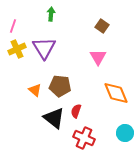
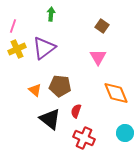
purple triangle: rotated 25 degrees clockwise
black triangle: moved 4 px left, 1 px down
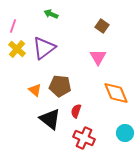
green arrow: rotated 72 degrees counterclockwise
yellow cross: rotated 24 degrees counterclockwise
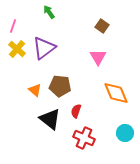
green arrow: moved 2 px left, 2 px up; rotated 32 degrees clockwise
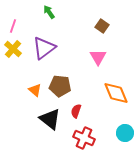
yellow cross: moved 4 px left
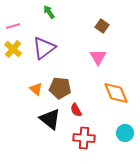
pink line: rotated 56 degrees clockwise
brown pentagon: moved 2 px down
orange triangle: moved 1 px right, 1 px up
red semicircle: moved 1 px up; rotated 48 degrees counterclockwise
red cross: rotated 20 degrees counterclockwise
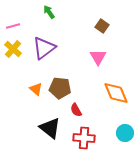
black triangle: moved 9 px down
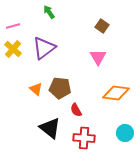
orange diamond: rotated 60 degrees counterclockwise
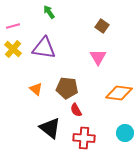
purple triangle: rotated 45 degrees clockwise
brown pentagon: moved 7 px right
orange diamond: moved 3 px right
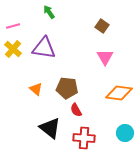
pink triangle: moved 7 px right
